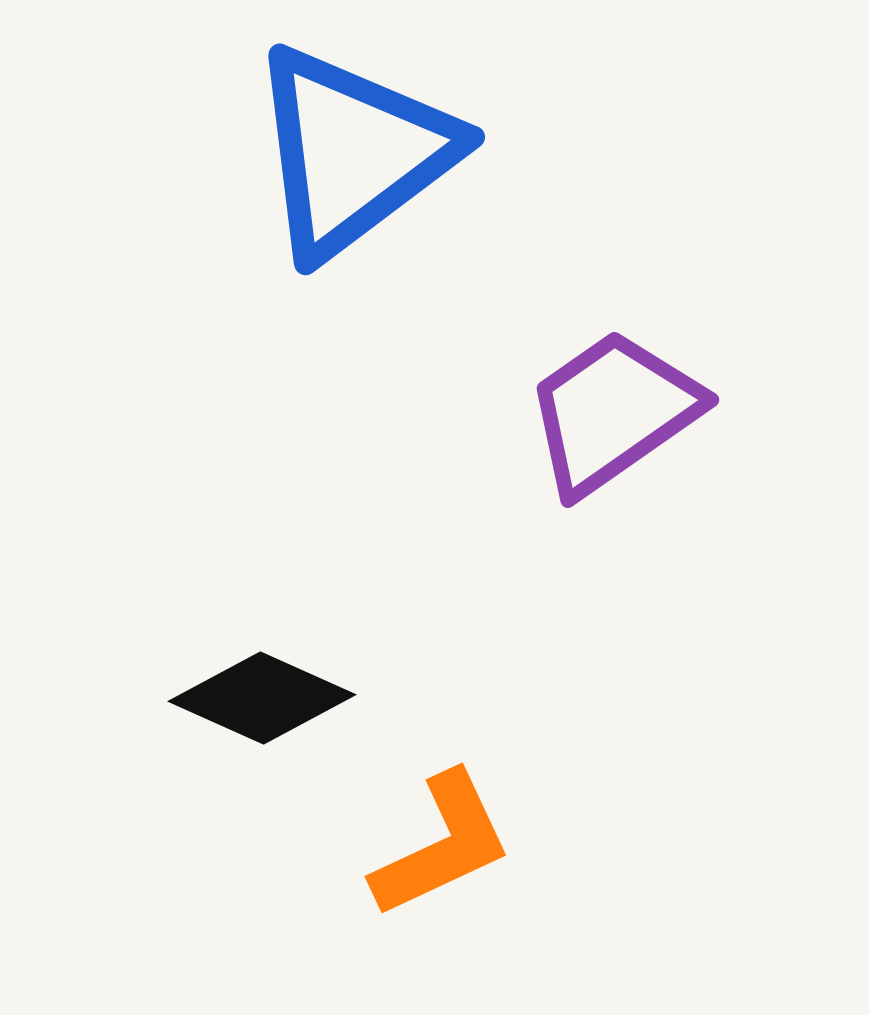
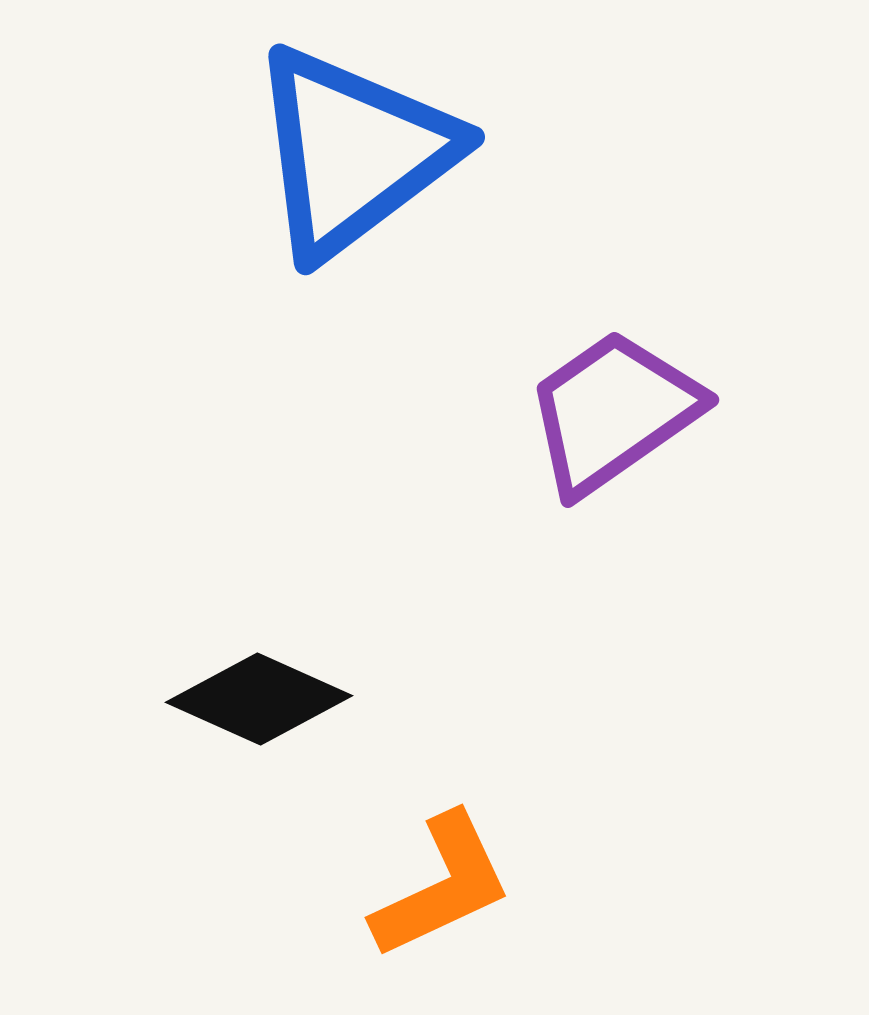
black diamond: moved 3 px left, 1 px down
orange L-shape: moved 41 px down
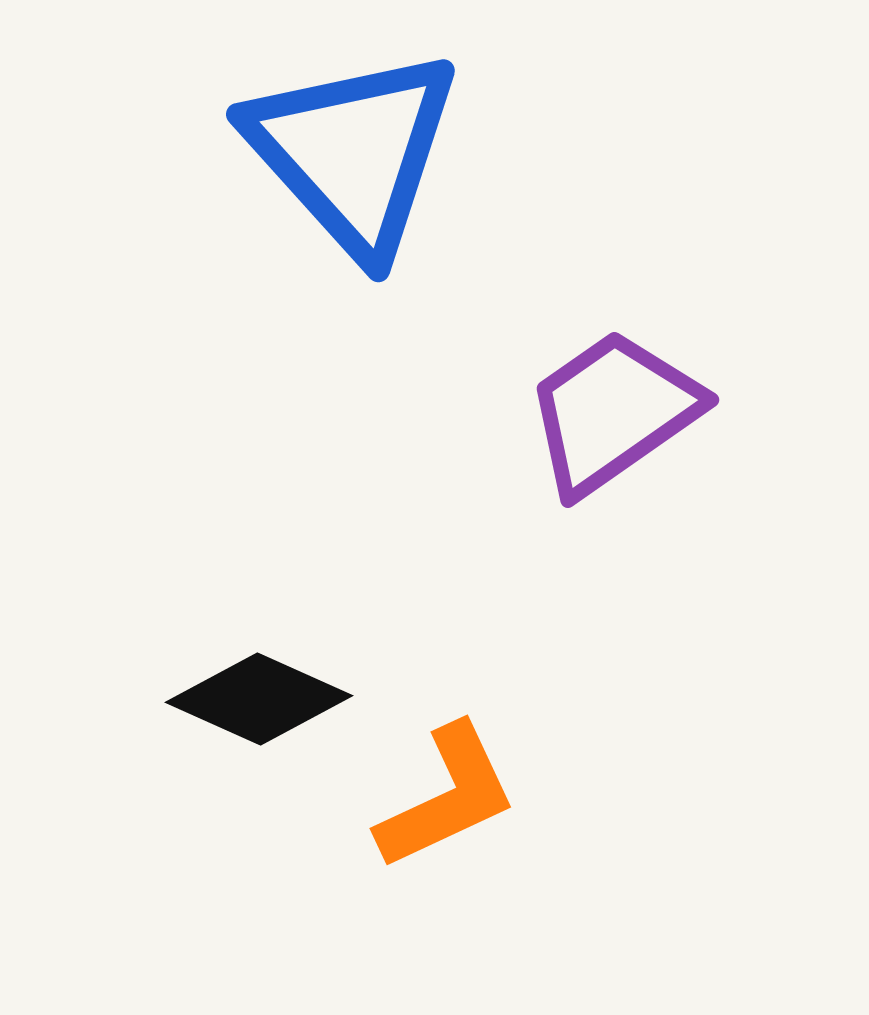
blue triangle: rotated 35 degrees counterclockwise
orange L-shape: moved 5 px right, 89 px up
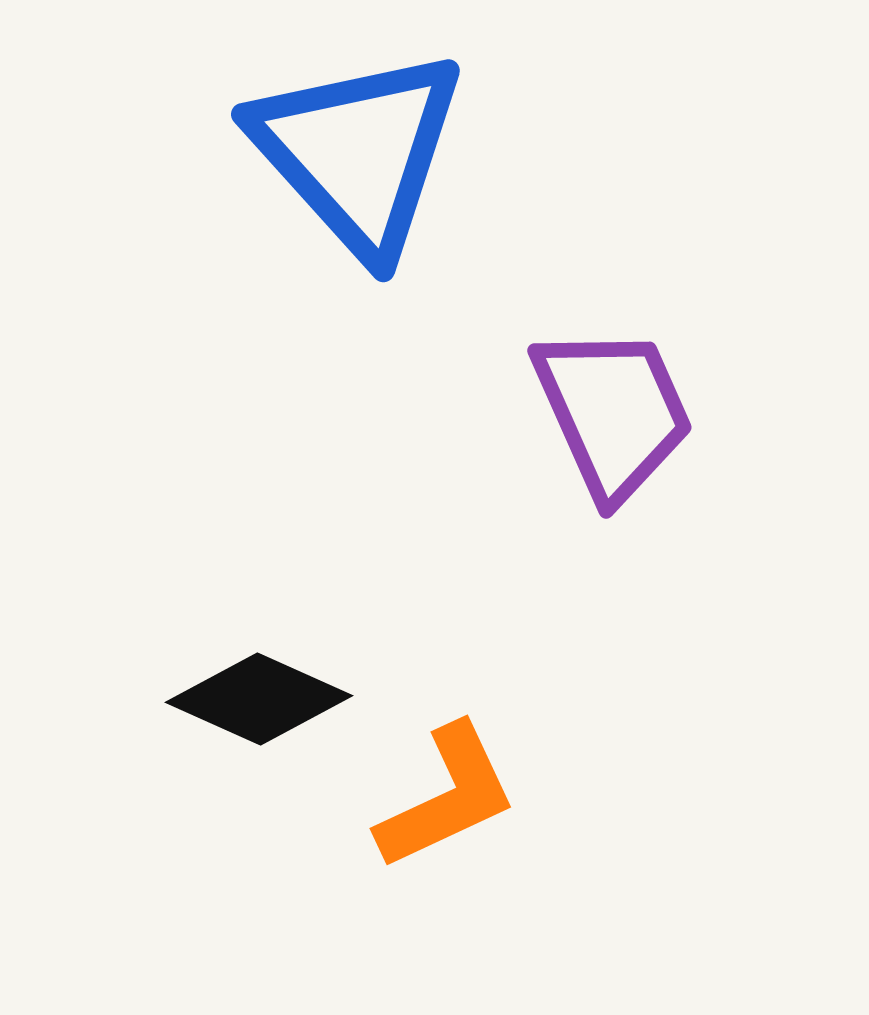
blue triangle: moved 5 px right
purple trapezoid: rotated 101 degrees clockwise
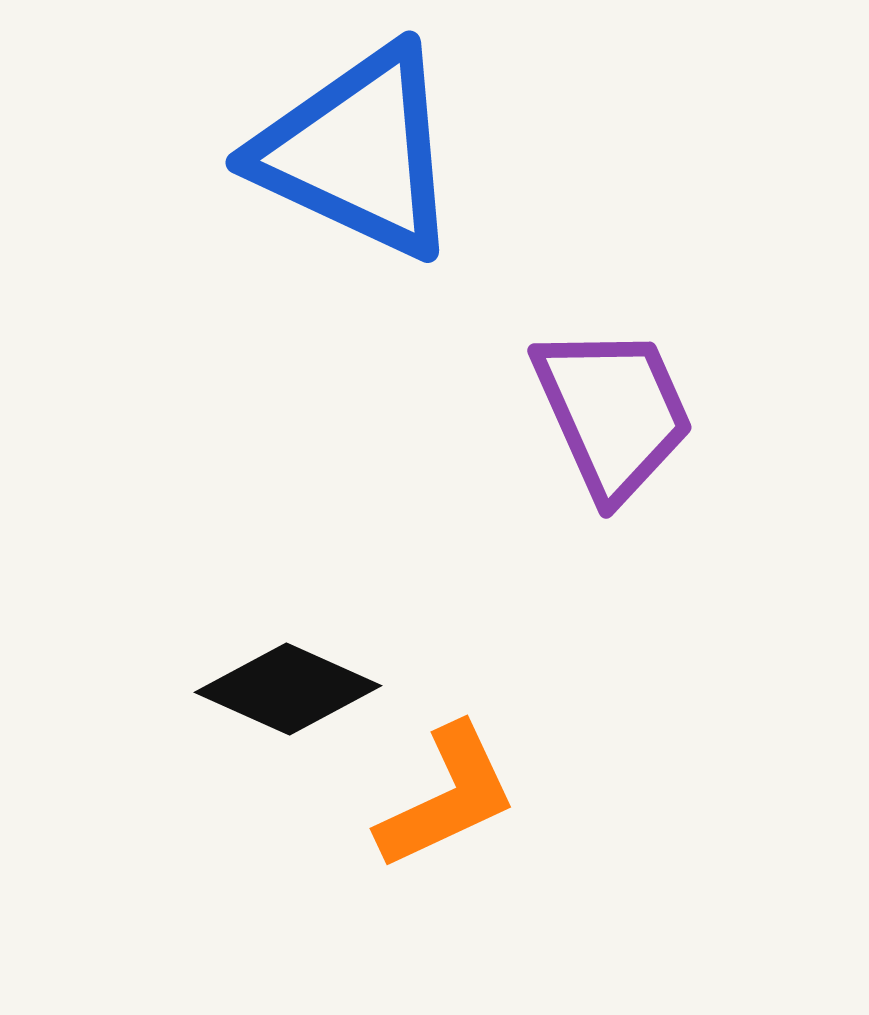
blue triangle: rotated 23 degrees counterclockwise
black diamond: moved 29 px right, 10 px up
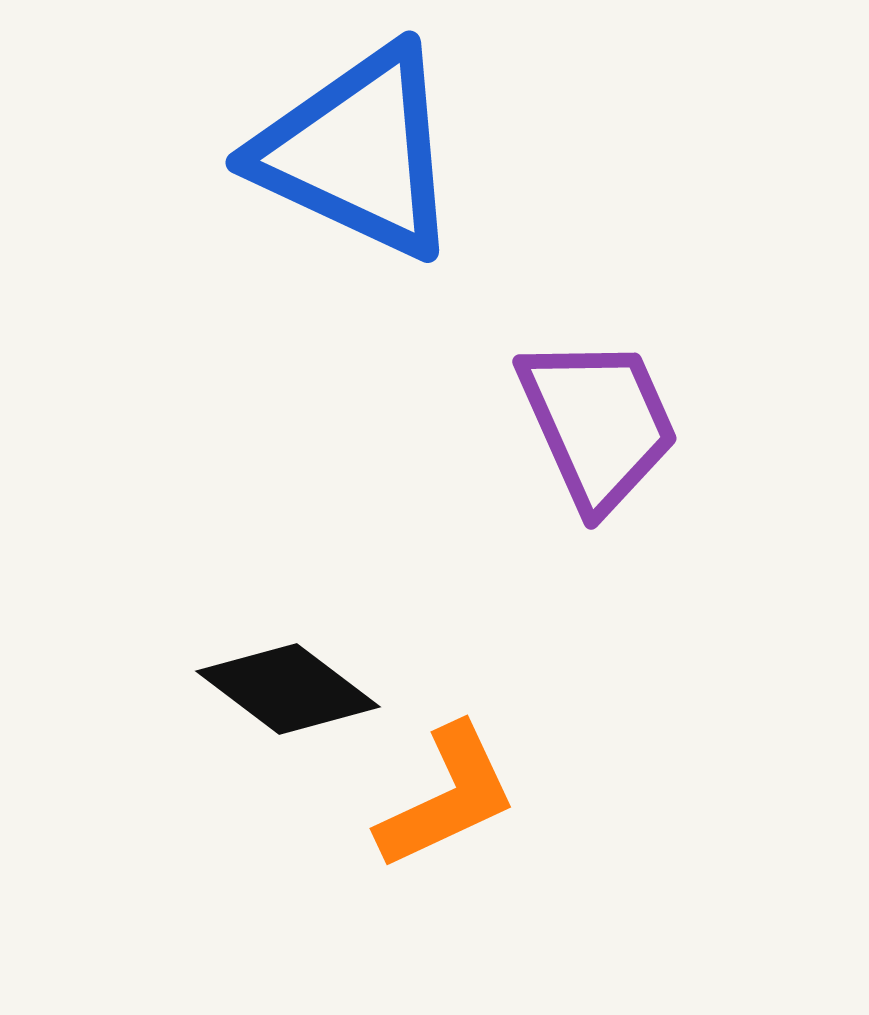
purple trapezoid: moved 15 px left, 11 px down
black diamond: rotated 13 degrees clockwise
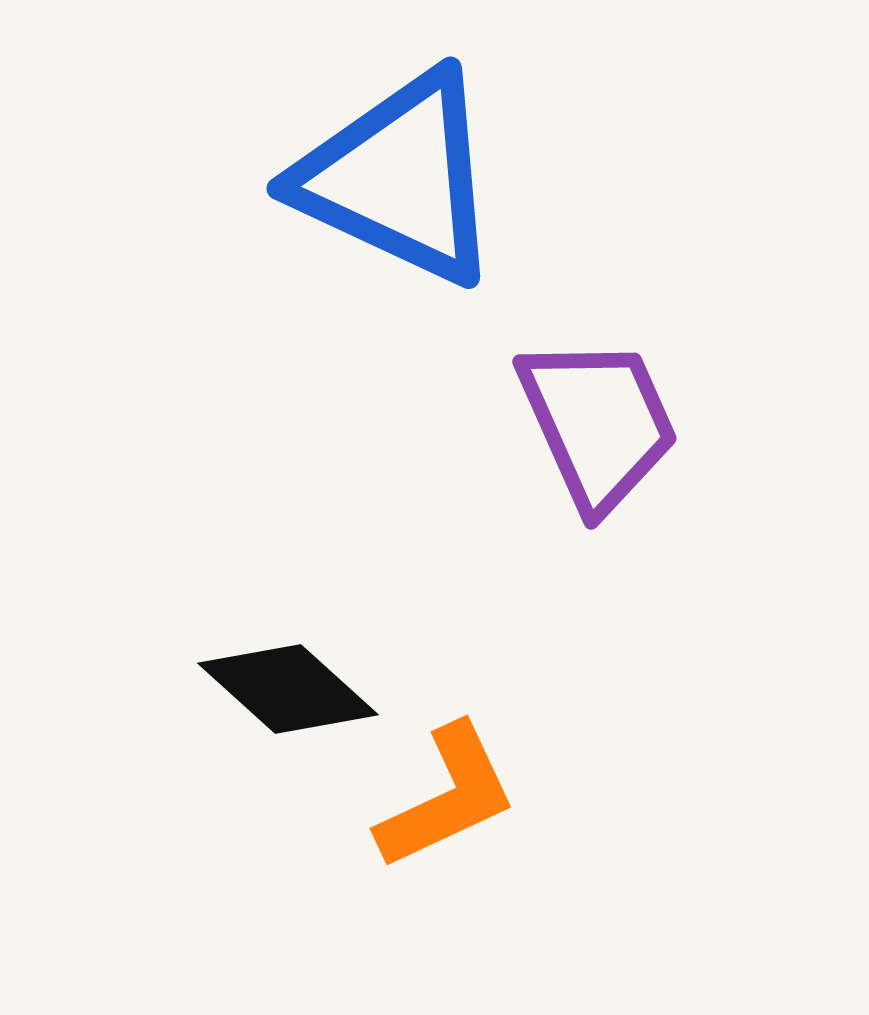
blue triangle: moved 41 px right, 26 px down
black diamond: rotated 5 degrees clockwise
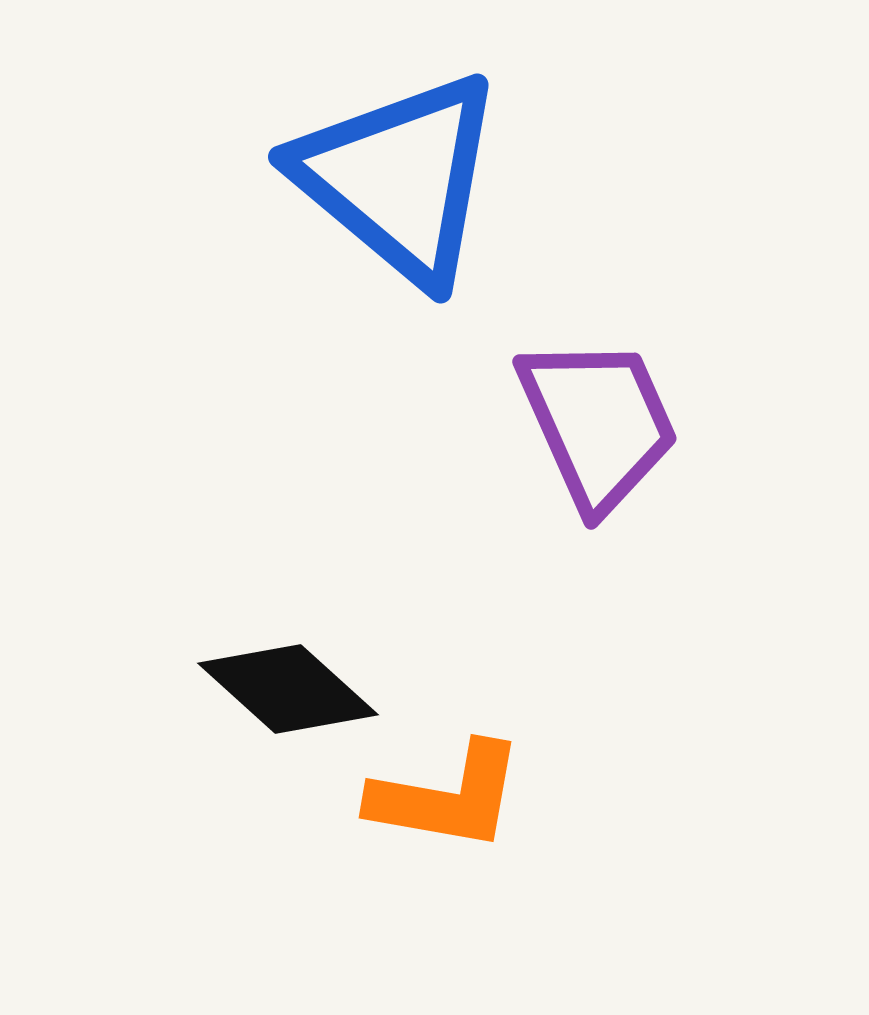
blue triangle: rotated 15 degrees clockwise
orange L-shape: rotated 35 degrees clockwise
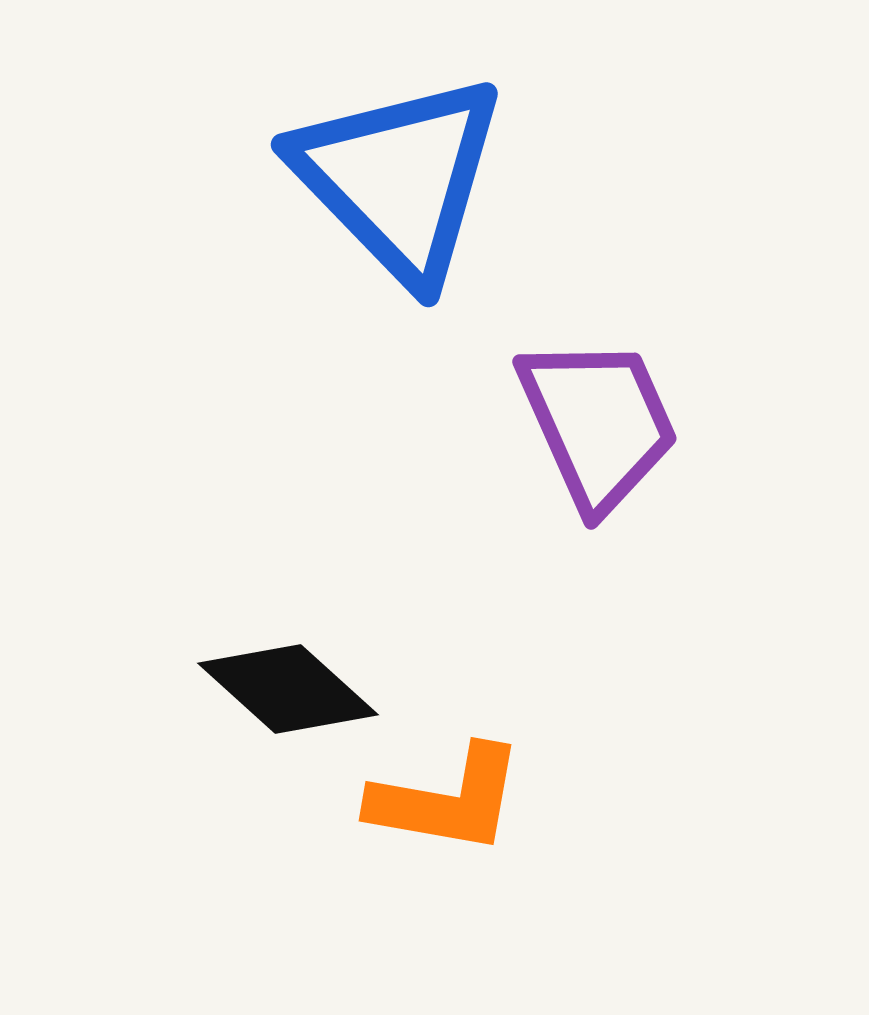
blue triangle: rotated 6 degrees clockwise
orange L-shape: moved 3 px down
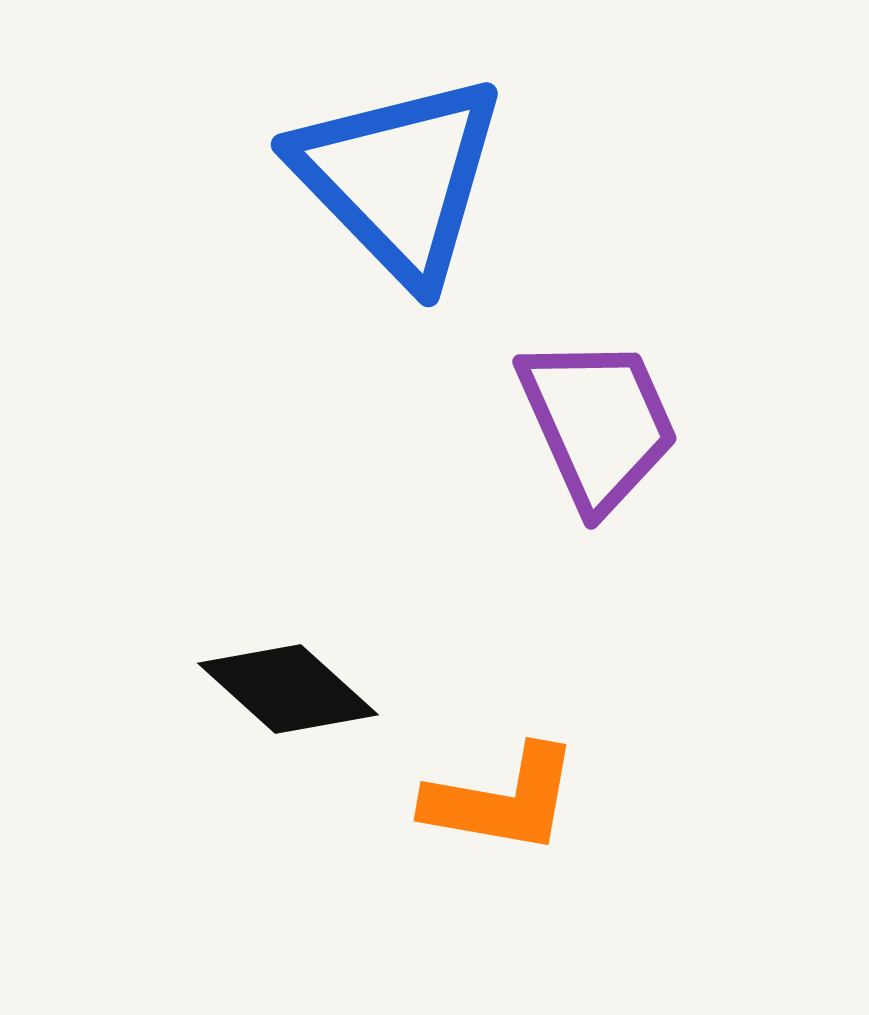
orange L-shape: moved 55 px right
